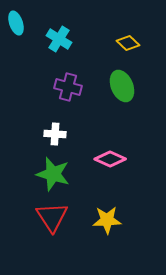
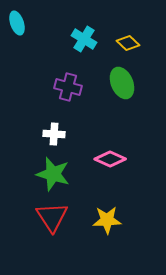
cyan ellipse: moved 1 px right
cyan cross: moved 25 px right
green ellipse: moved 3 px up
white cross: moved 1 px left
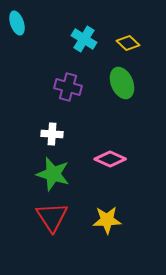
white cross: moved 2 px left
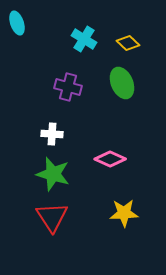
yellow star: moved 17 px right, 7 px up
